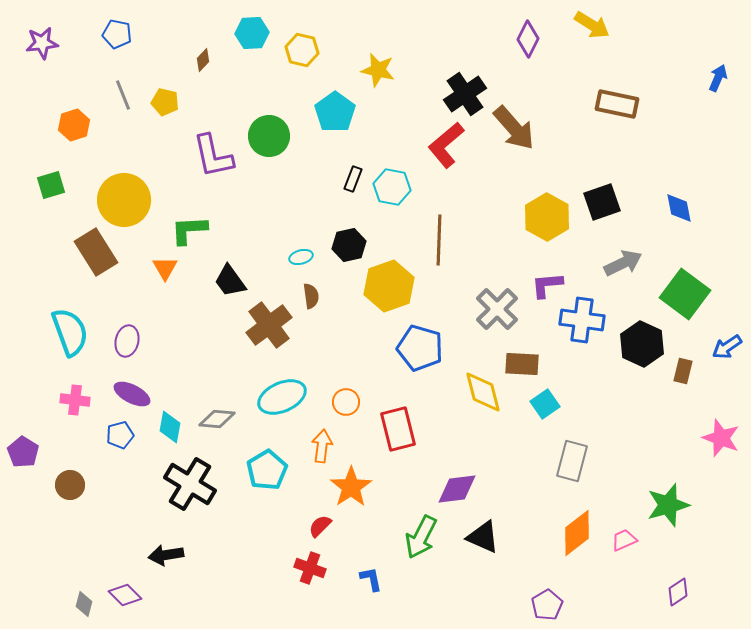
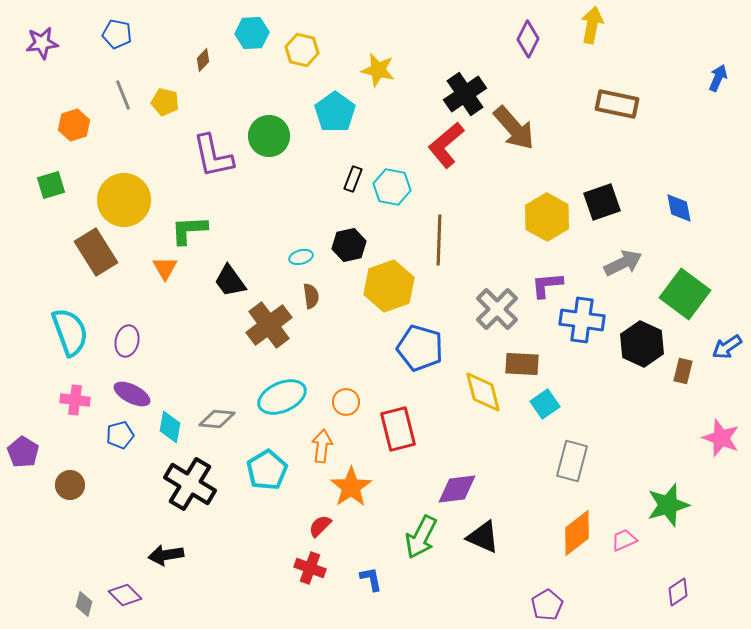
yellow arrow at (592, 25): rotated 111 degrees counterclockwise
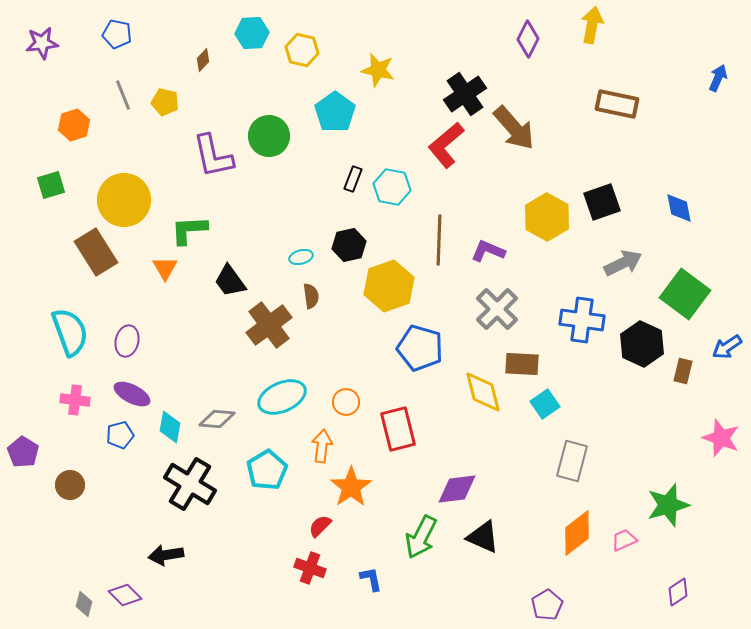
purple L-shape at (547, 285): moved 59 px left, 34 px up; rotated 28 degrees clockwise
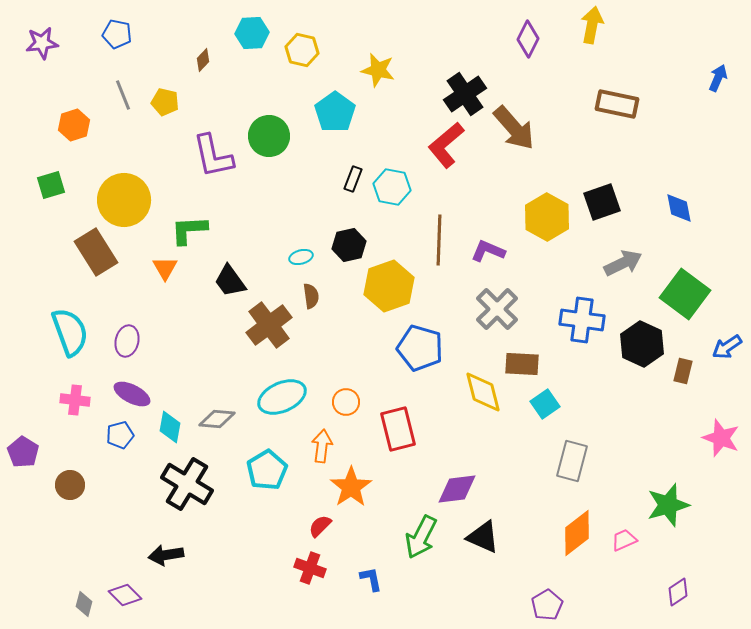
black cross at (190, 484): moved 3 px left
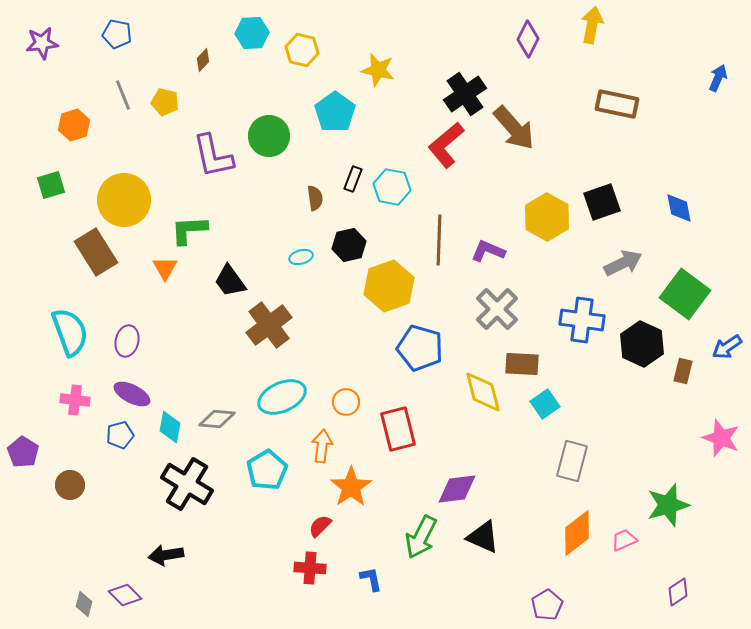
brown semicircle at (311, 296): moved 4 px right, 98 px up
red cross at (310, 568): rotated 16 degrees counterclockwise
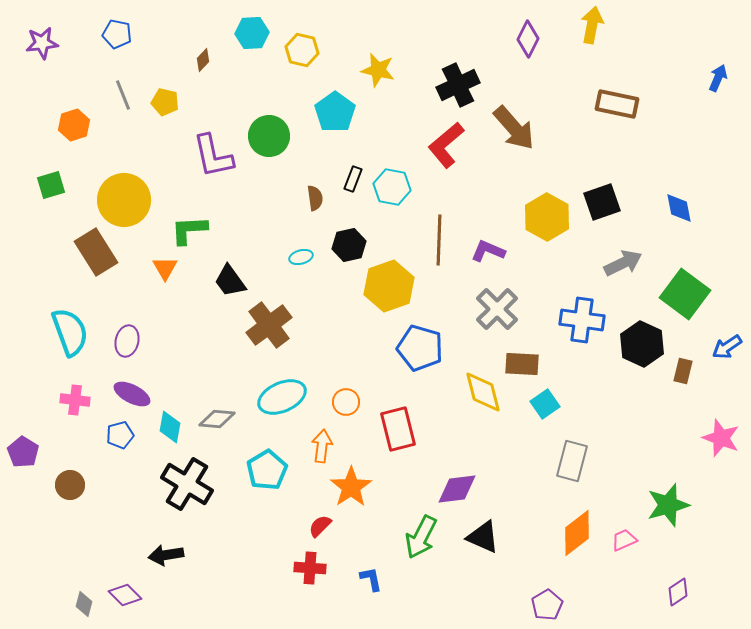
black cross at (465, 94): moved 7 px left, 9 px up; rotated 9 degrees clockwise
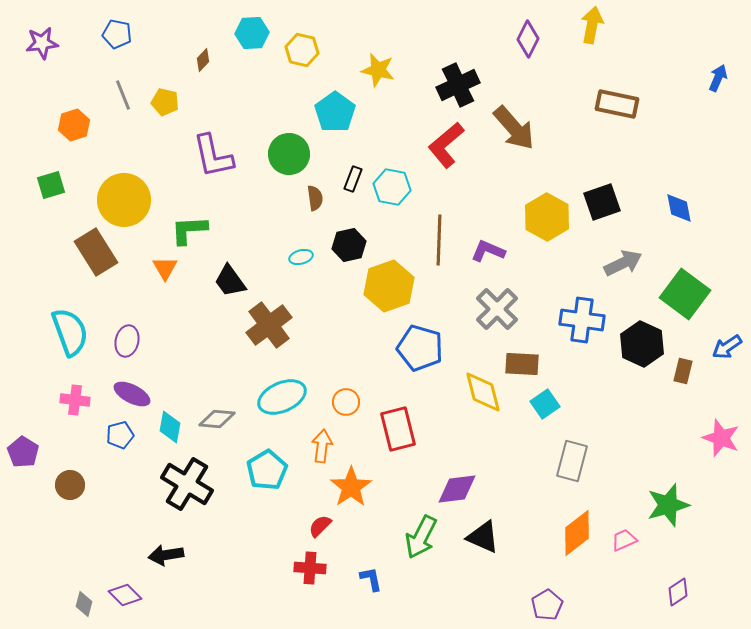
green circle at (269, 136): moved 20 px right, 18 px down
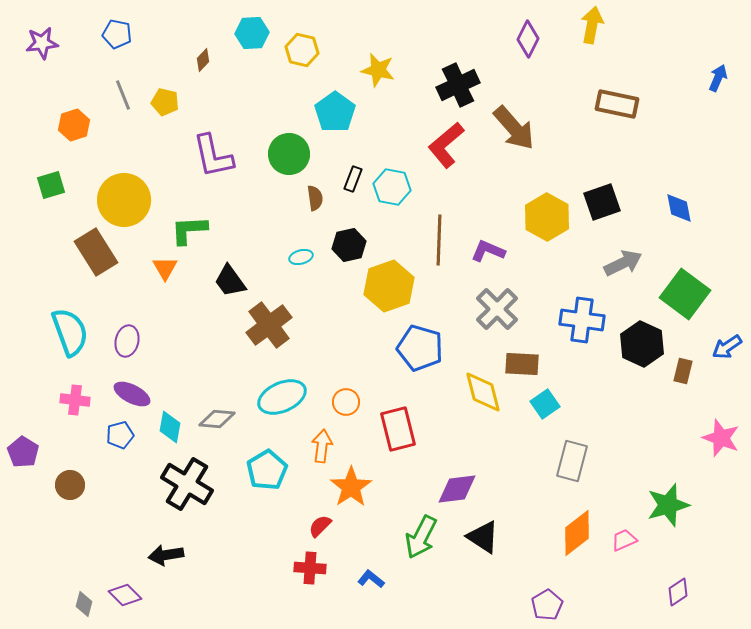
black triangle at (483, 537): rotated 9 degrees clockwise
blue L-shape at (371, 579): rotated 40 degrees counterclockwise
